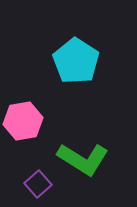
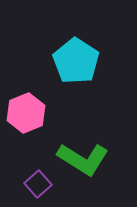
pink hexagon: moved 3 px right, 8 px up; rotated 12 degrees counterclockwise
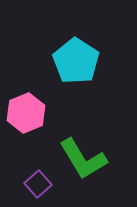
green L-shape: rotated 27 degrees clockwise
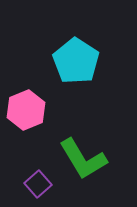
pink hexagon: moved 3 px up
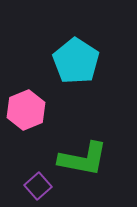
green L-shape: rotated 48 degrees counterclockwise
purple square: moved 2 px down
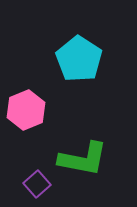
cyan pentagon: moved 3 px right, 2 px up
purple square: moved 1 px left, 2 px up
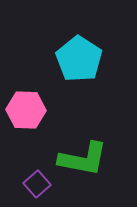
pink hexagon: rotated 24 degrees clockwise
